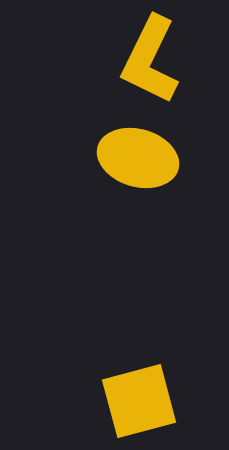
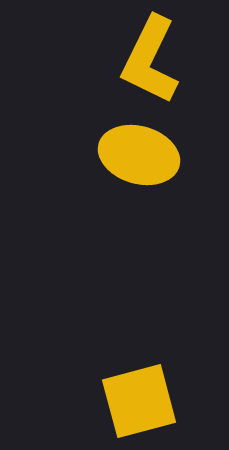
yellow ellipse: moved 1 px right, 3 px up
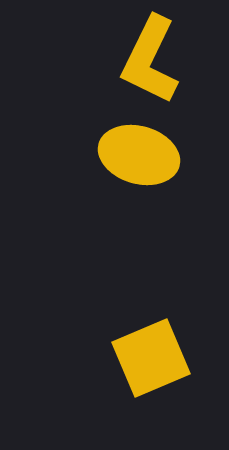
yellow square: moved 12 px right, 43 px up; rotated 8 degrees counterclockwise
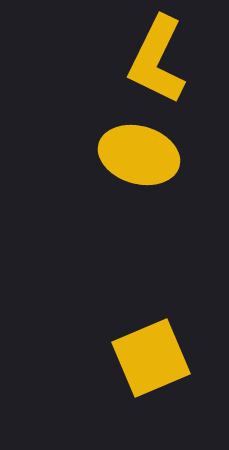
yellow L-shape: moved 7 px right
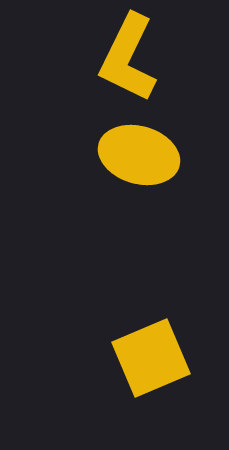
yellow L-shape: moved 29 px left, 2 px up
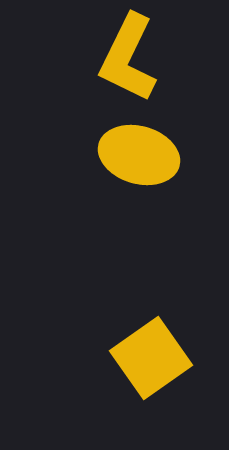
yellow square: rotated 12 degrees counterclockwise
